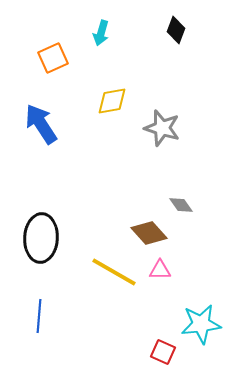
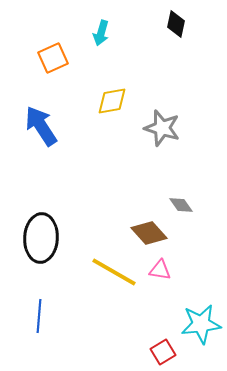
black diamond: moved 6 px up; rotated 8 degrees counterclockwise
blue arrow: moved 2 px down
pink triangle: rotated 10 degrees clockwise
red square: rotated 35 degrees clockwise
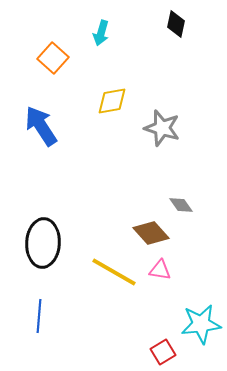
orange square: rotated 24 degrees counterclockwise
brown diamond: moved 2 px right
black ellipse: moved 2 px right, 5 px down
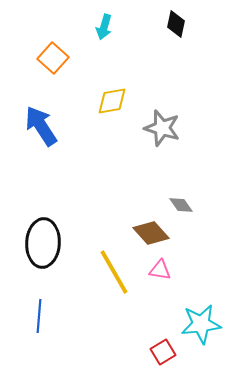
cyan arrow: moved 3 px right, 6 px up
yellow line: rotated 30 degrees clockwise
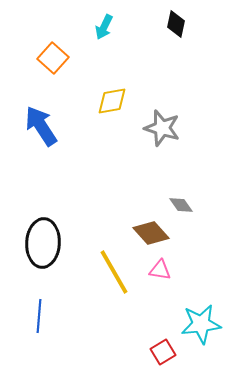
cyan arrow: rotated 10 degrees clockwise
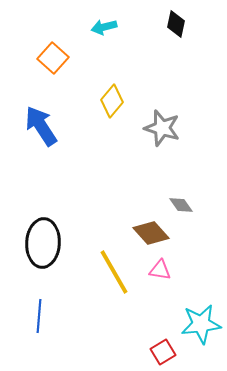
cyan arrow: rotated 50 degrees clockwise
yellow diamond: rotated 40 degrees counterclockwise
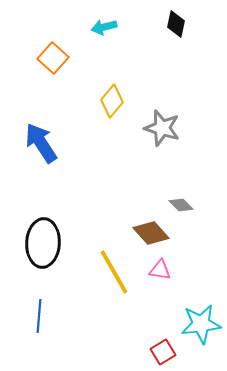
blue arrow: moved 17 px down
gray diamond: rotated 10 degrees counterclockwise
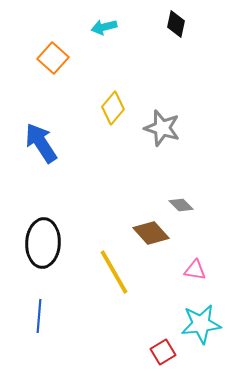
yellow diamond: moved 1 px right, 7 px down
pink triangle: moved 35 px right
